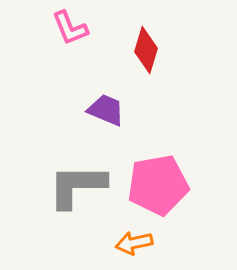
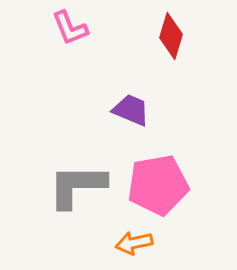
red diamond: moved 25 px right, 14 px up
purple trapezoid: moved 25 px right
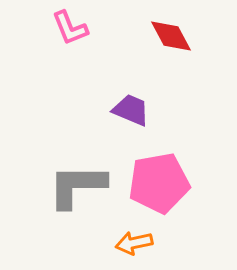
red diamond: rotated 45 degrees counterclockwise
pink pentagon: moved 1 px right, 2 px up
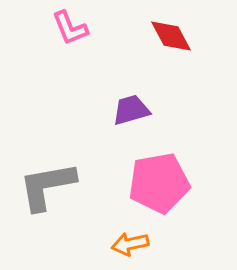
purple trapezoid: rotated 39 degrees counterclockwise
gray L-shape: moved 30 px left; rotated 10 degrees counterclockwise
orange arrow: moved 4 px left, 1 px down
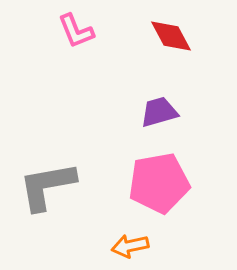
pink L-shape: moved 6 px right, 3 px down
purple trapezoid: moved 28 px right, 2 px down
orange arrow: moved 2 px down
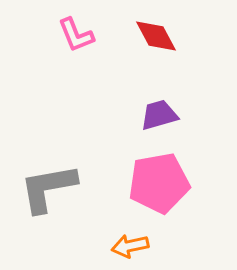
pink L-shape: moved 4 px down
red diamond: moved 15 px left
purple trapezoid: moved 3 px down
gray L-shape: moved 1 px right, 2 px down
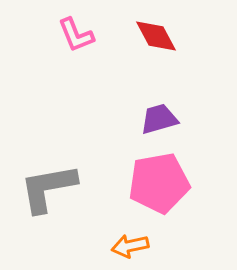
purple trapezoid: moved 4 px down
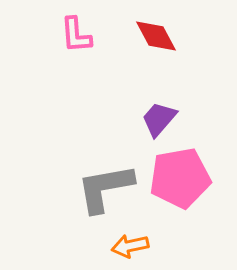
pink L-shape: rotated 18 degrees clockwise
purple trapezoid: rotated 33 degrees counterclockwise
pink pentagon: moved 21 px right, 5 px up
gray L-shape: moved 57 px right
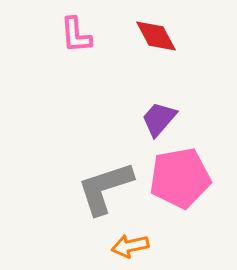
gray L-shape: rotated 8 degrees counterclockwise
